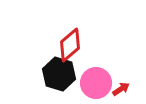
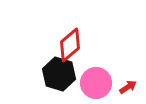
red arrow: moved 7 px right, 2 px up
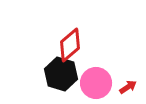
black hexagon: moved 2 px right
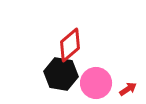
black hexagon: rotated 8 degrees counterclockwise
red arrow: moved 2 px down
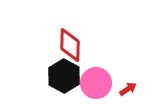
red diamond: rotated 48 degrees counterclockwise
black hexagon: moved 3 px right, 2 px down; rotated 20 degrees clockwise
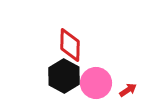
red arrow: moved 1 px down
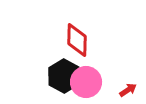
red diamond: moved 7 px right, 5 px up
pink circle: moved 10 px left, 1 px up
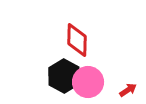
pink circle: moved 2 px right
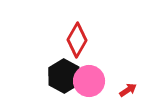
red diamond: rotated 28 degrees clockwise
pink circle: moved 1 px right, 1 px up
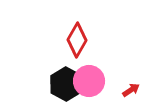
black hexagon: moved 2 px right, 8 px down
red arrow: moved 3 px right
